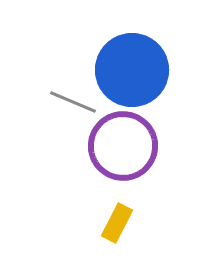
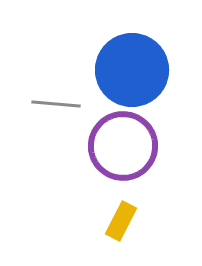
gray line: moved 17 px left, 2 px down; rotated 18 degrees counterclockwise
yellow rectangle: moved 4 px right, 2 px up
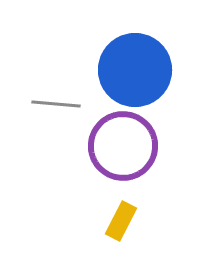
blue circle: moved 3 px right
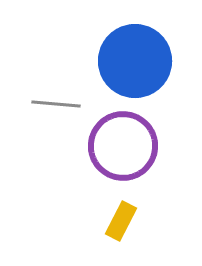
blue circle: moved 9 px up
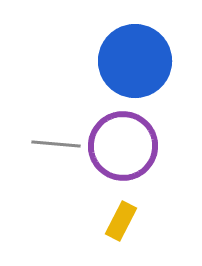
gray line: moved 40 px down
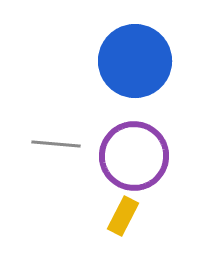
purple circle: moved 11 px right, 10 px down
yellow rectangle: moved 2 px right, 5 px up
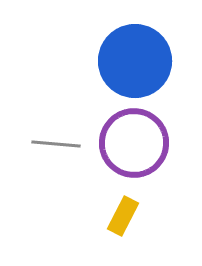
purple circle: moved 13 px up
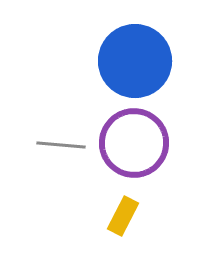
gray line: moved 5 px right, 1 px down
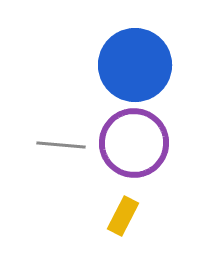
blue circle: moved 4 px down
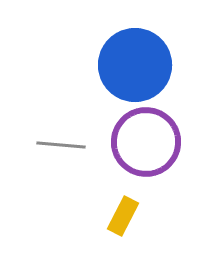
purple circle: moved 12 px right, 1 px up
